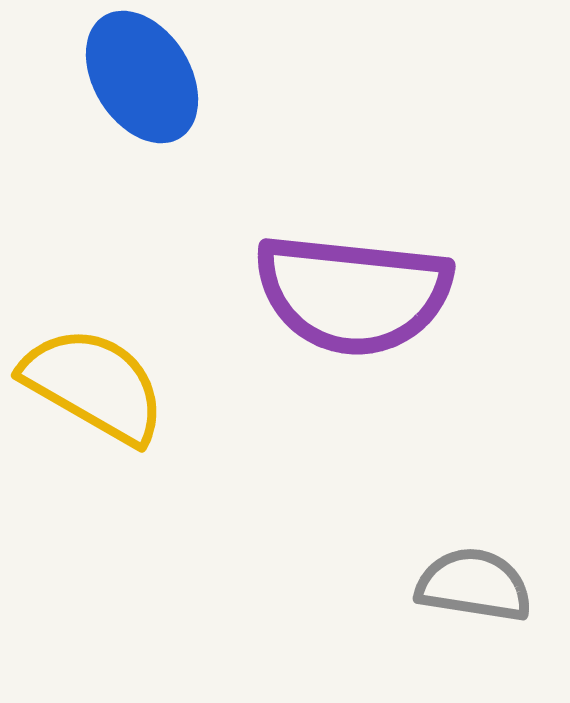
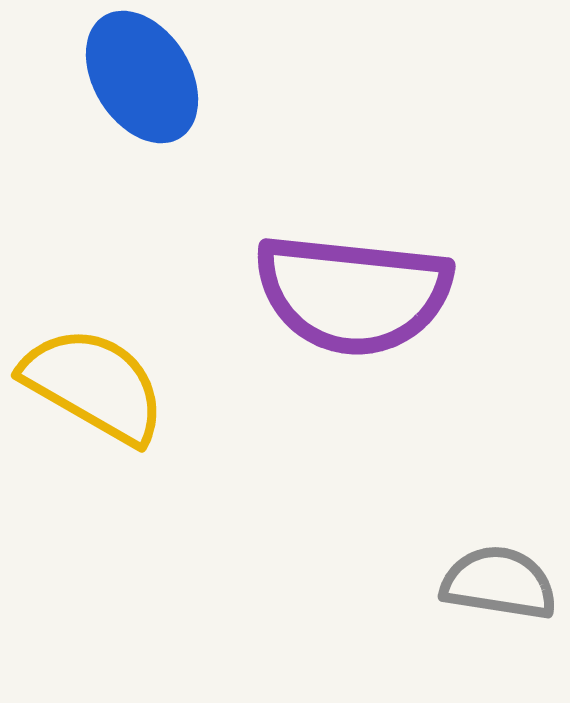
gray semicircle: moved 25 px right, 2 px up
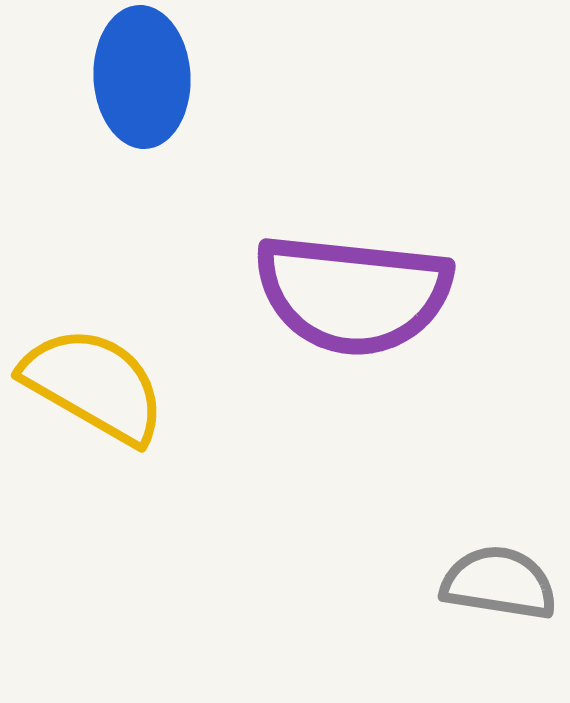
blue ellipse: rotated 29 degrees clockwise
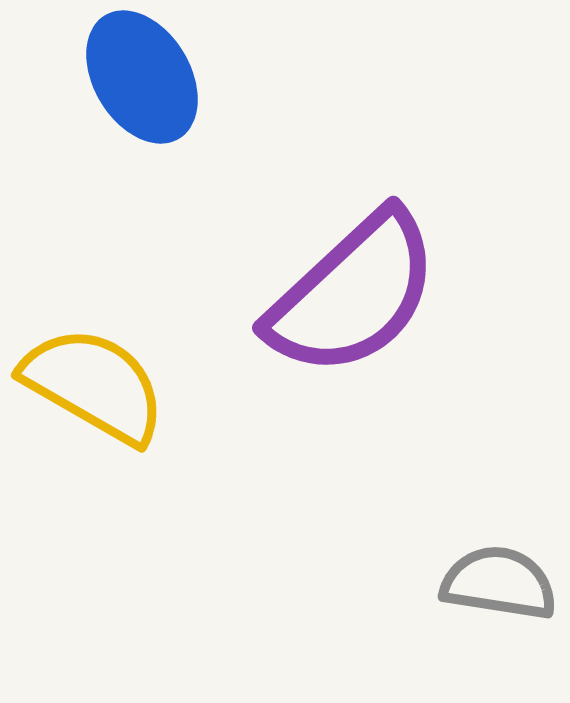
blue ellipse: rotated 28 degrees counterclockwise
purple semicircle: rotated 49 degrees counterclockwise
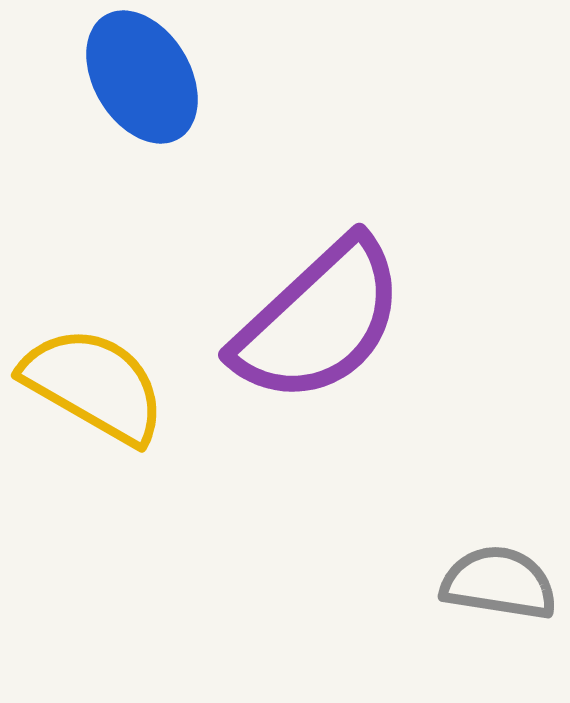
purple semicircle: moved 34 px left, 27 px down
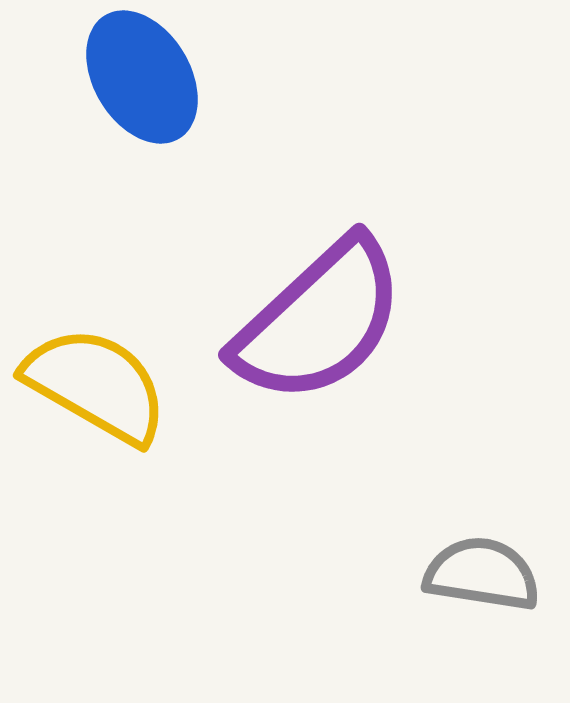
yellow semicircle: moved 2 px right
gray semicircle: moved 17 px left, 9 px up
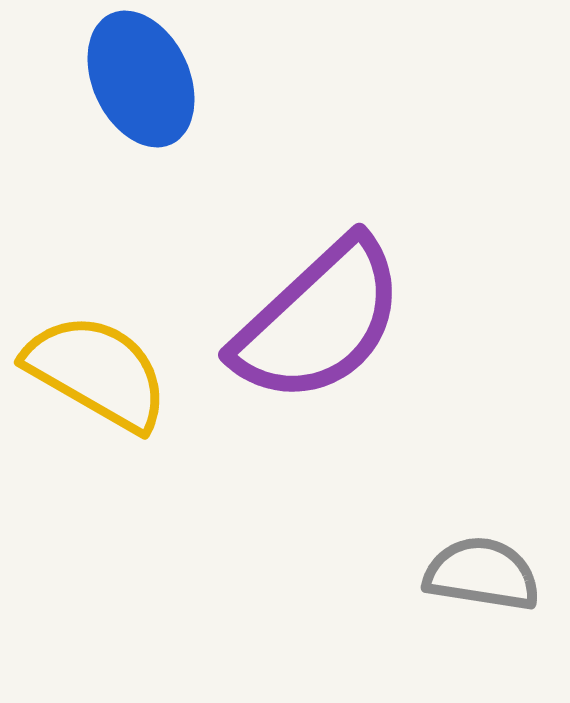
blue ellipse: moved 1 px left, 2 px down; rotated 6 degrees clockwise
yellow semicircle: moved 1 px right, 13 px up
